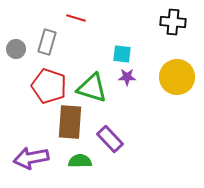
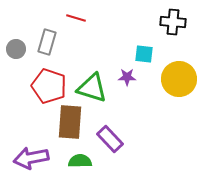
cyan square: moved 22 px right
yellow circle: moved 2 px right, 2 px down
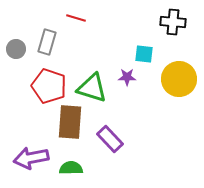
green semicircle: moved 9 px left, 7 px down
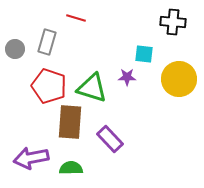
gray circle: moved 1 px left
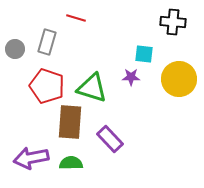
purple star: moved 4 px right
red pentagon: moved 2 px left
green semicircle: moved 5 px up
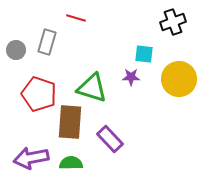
black cross: rotated 25 degrees counterclockwise
gray circle: moved 1 px right, 1 px down
red pentagon: moved 8 px left, 8 px down
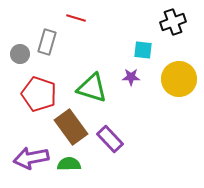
gray circle: moved 4 px right, 4 px down
cyan square: moved 1 px left, 4 px up
brown rectangle: moved 1 px right, 5 px down; rotated 40 degrees counterclockwise
green semicircle: moved 2 px left, 1 px down
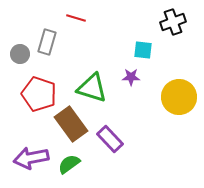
yellow circle: moved 18 px down
brown rectangle: moved 3 px up
green semicircle: rotated 35 degrees counterclockwise
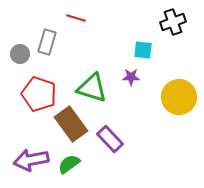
purple arrow: moved 2 px down
